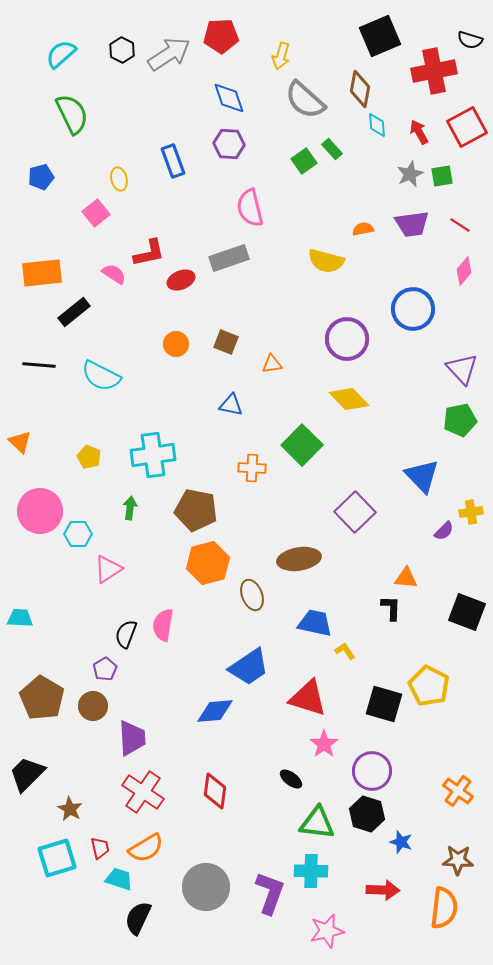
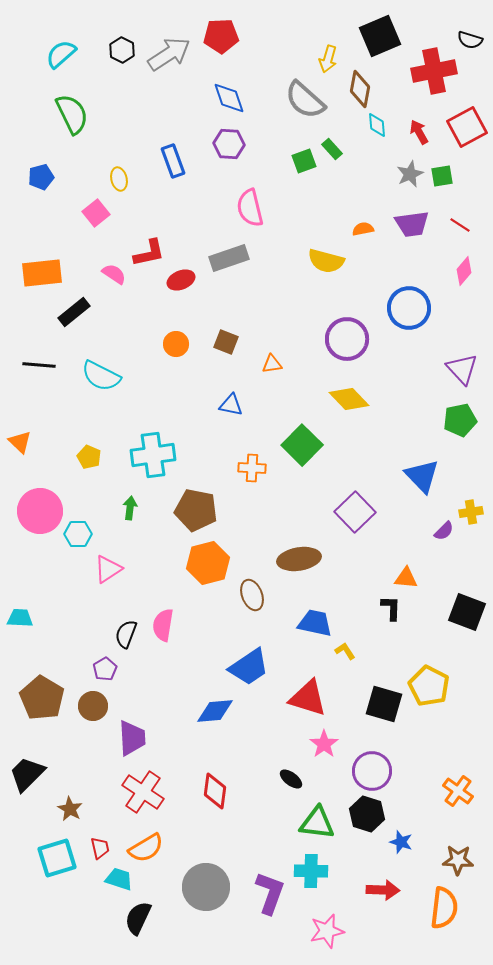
yellow arrow at (281, 56): moved 47 px right, 3 px down
green square at (304, 161): rotated 15 degrees clockwise
blue circle at (413, 309): moved 4 px left, 1 px up
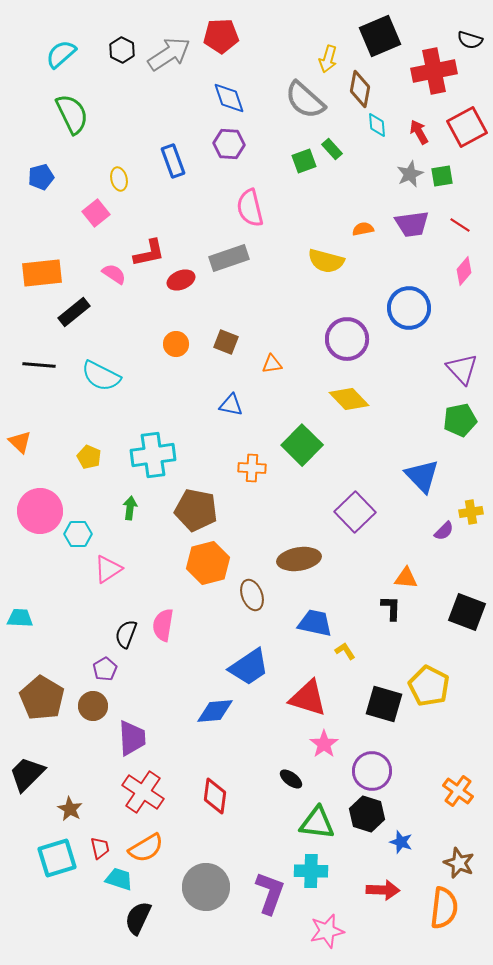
red diamond at (215, 791): moved 5 px down
brown star at (458, 860): moved 1 px right, 3 px down; rotated 20 degrees clockwise
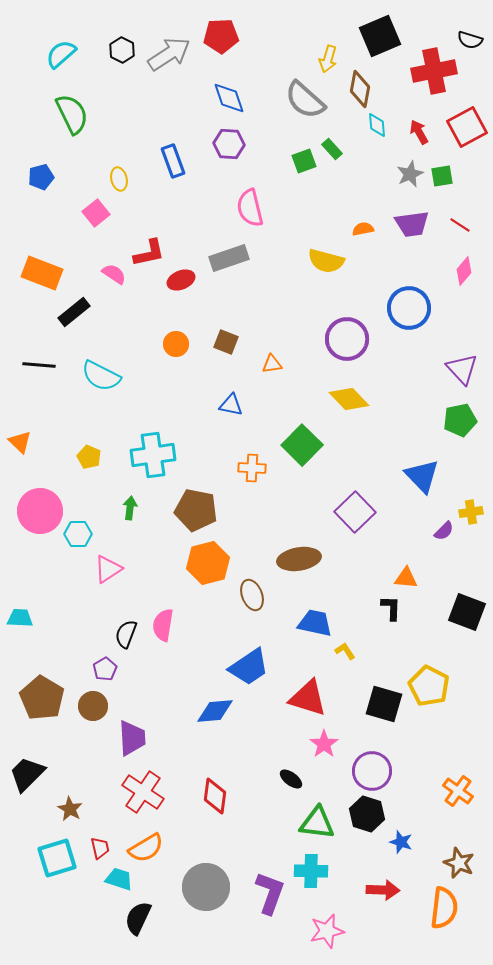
orange rectangle at (42, 273): rotated 27 degrees clockwise
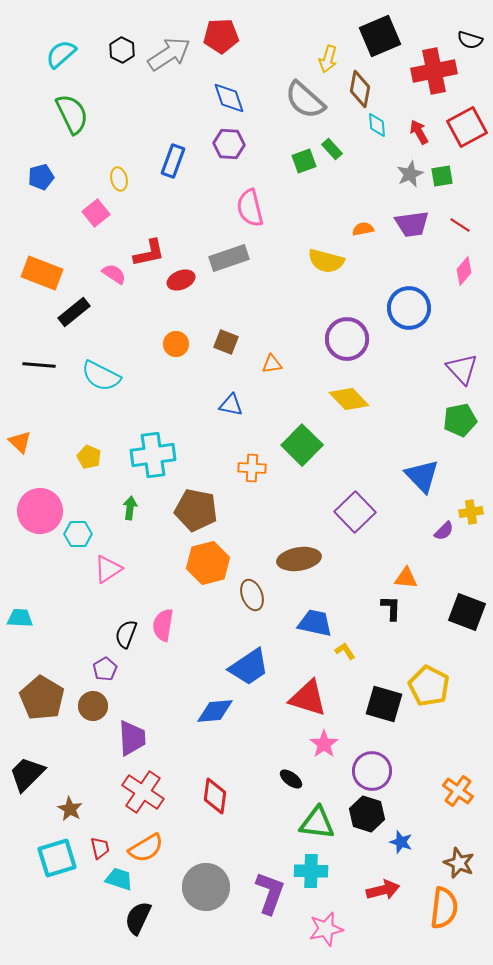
blue rectangle at (173, 161): rotated 40 degrees clockwise
red arrow at (383, 890): rotated 16 degrees counterclockwise
pink star at (327, 931): moved 1 px left, 2 px up
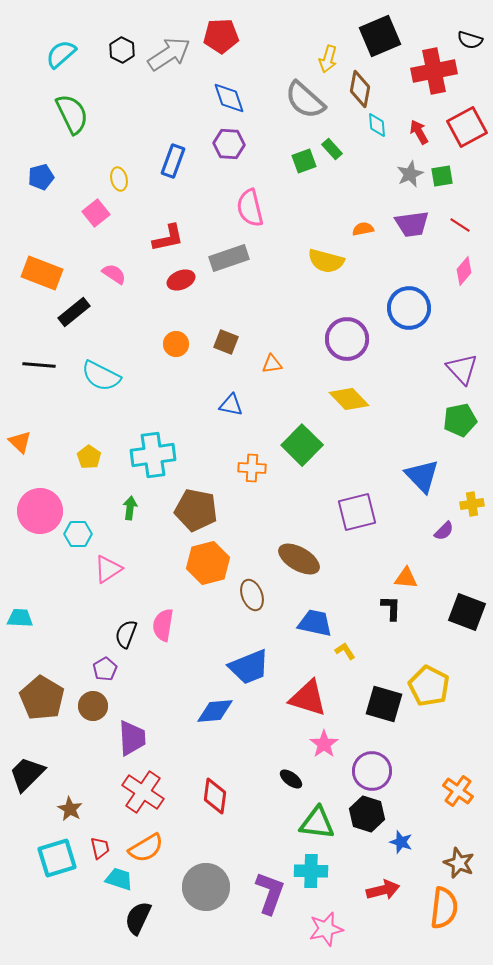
red L-shape at (149, 253): moved 19 px right, 15 px up
yellow pentagon at (89, 457): rotated 10 degrees clockwise
purple square at (355, 512): moved 2 px right; rotated 30 degrees clockwise
yellow cross at (471, 512): moved 1 px right, 8 px up
brown ellipse at (299, 559): rotated 39 degrees clockwise
blue trapezoid at (249, 667): rotated 12 degrees clockwise
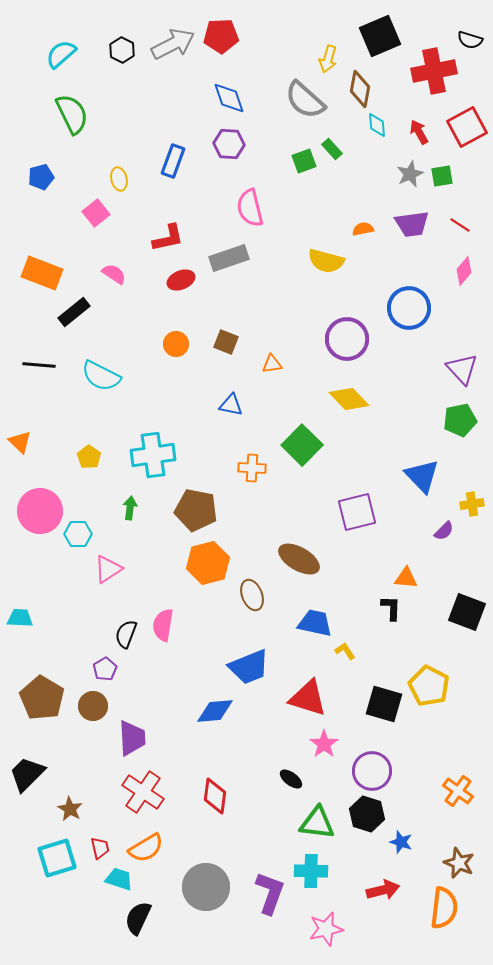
gray arrow at (169, 54): moved 4 px right, 10 px up; rotated 6 degrees clockwise
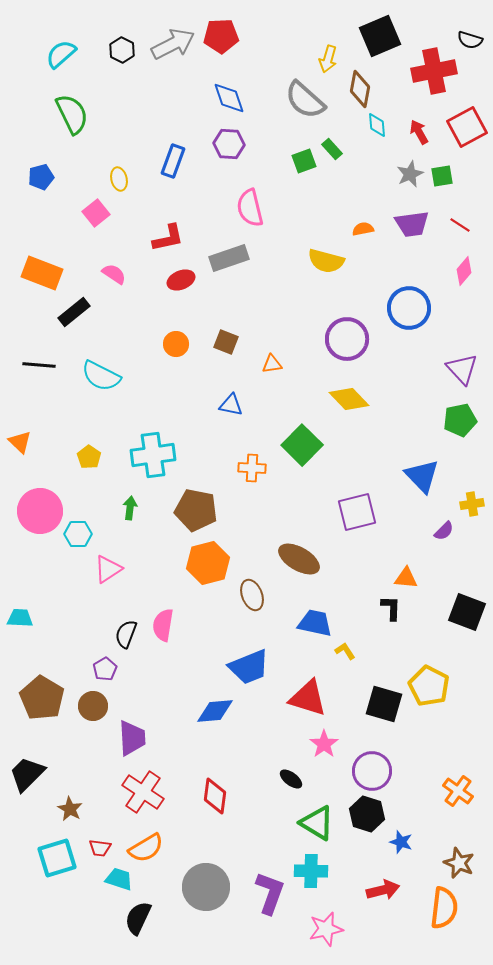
green triangle at (317, 823): rotated 24 degrees clockwise
red trapezoid at (100, 848): rotated 110 degrees clockwise
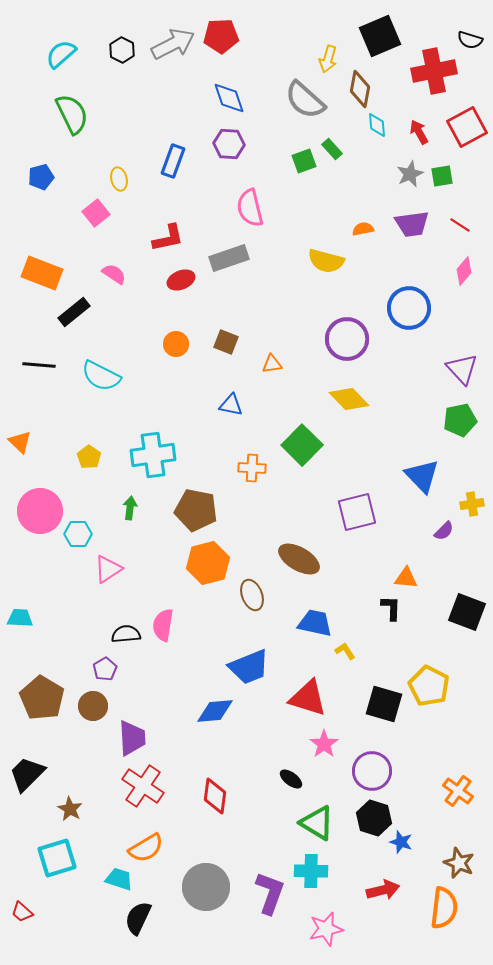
black semicircle at (126, 634): rotated 64 degrees clockwise
red cross at (143, 792): moved 6 px up
black hexagon at (367, 814): moved 7 px right, 4 px down
red trapezoid at (100, 848): moved 78 px left, 64 px down; rotated 35 degrees clockwise
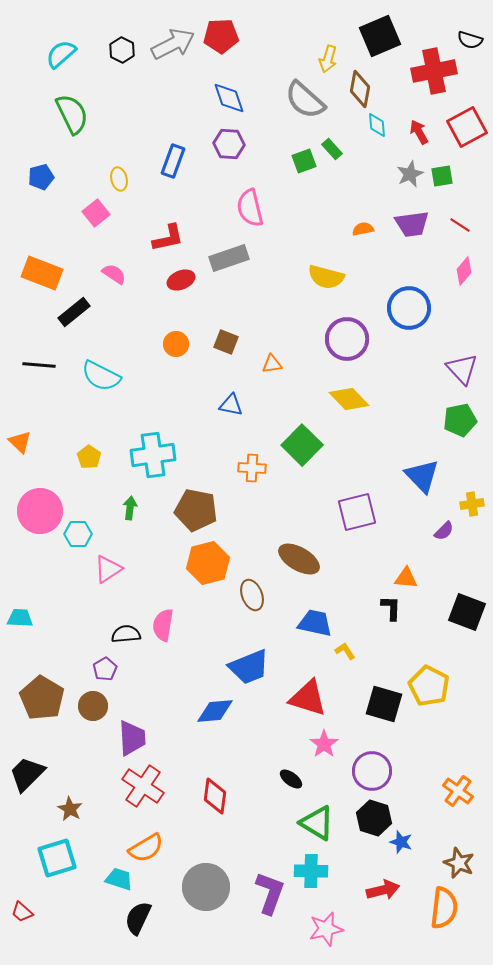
yellow semicircle at (326, 261): moved 16 px down
